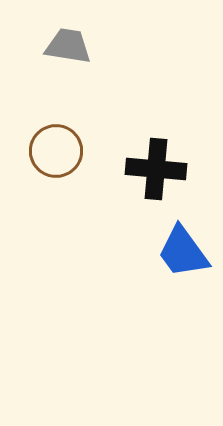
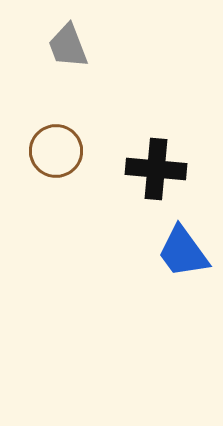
gray trapezoid: rotated 120 degrees counterclockwise
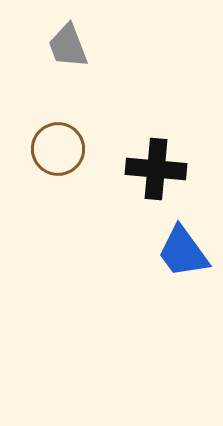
brown circle: moved 2 px right, 2 px up
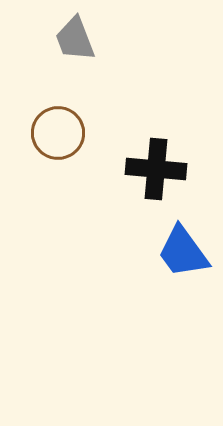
gray trapezoid: moved 7 px right, 7 px up
brown circle: moved 16 px up
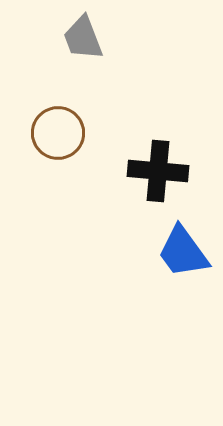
gray trapezoid: moved 8 px right, 1 px up
black cross: moved 2 px right, 2 px down
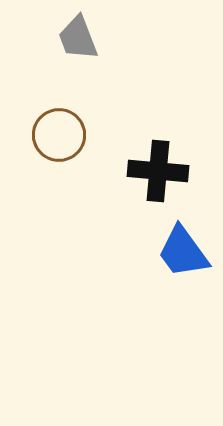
gray trapezoid: moved 5 px left
brown circle: moved 1 px right, 2 px down
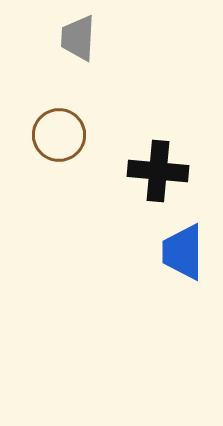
gray trapezoid: rotated 24 degrees clockwise
blue trapezoid: rotated 36 degrees clockwise
